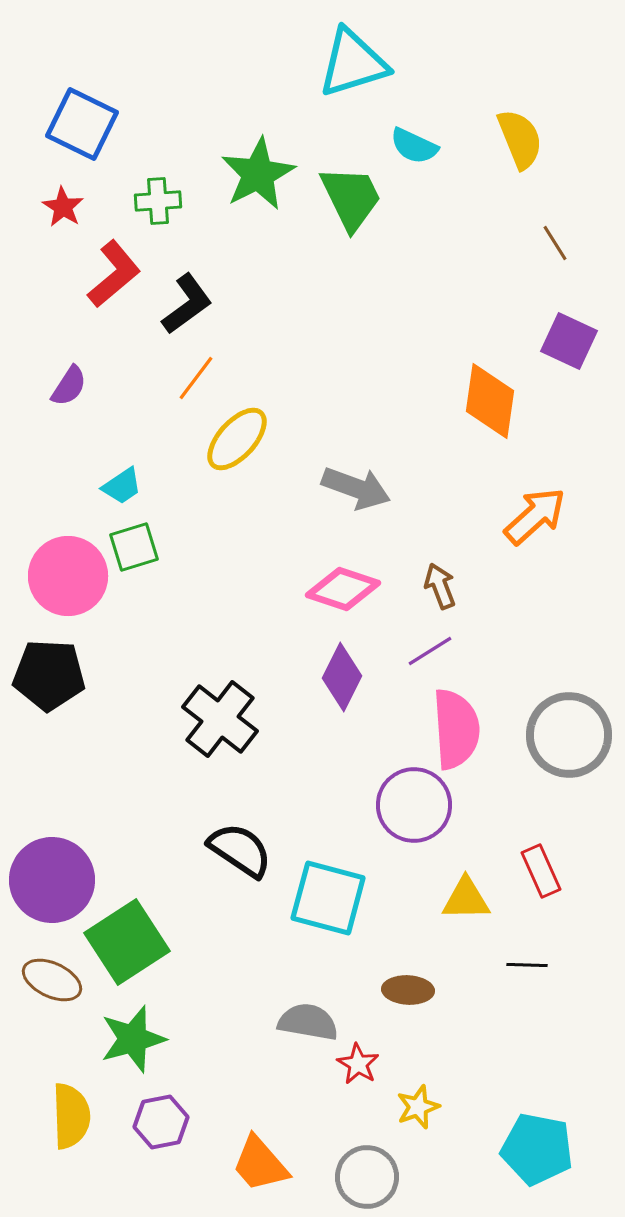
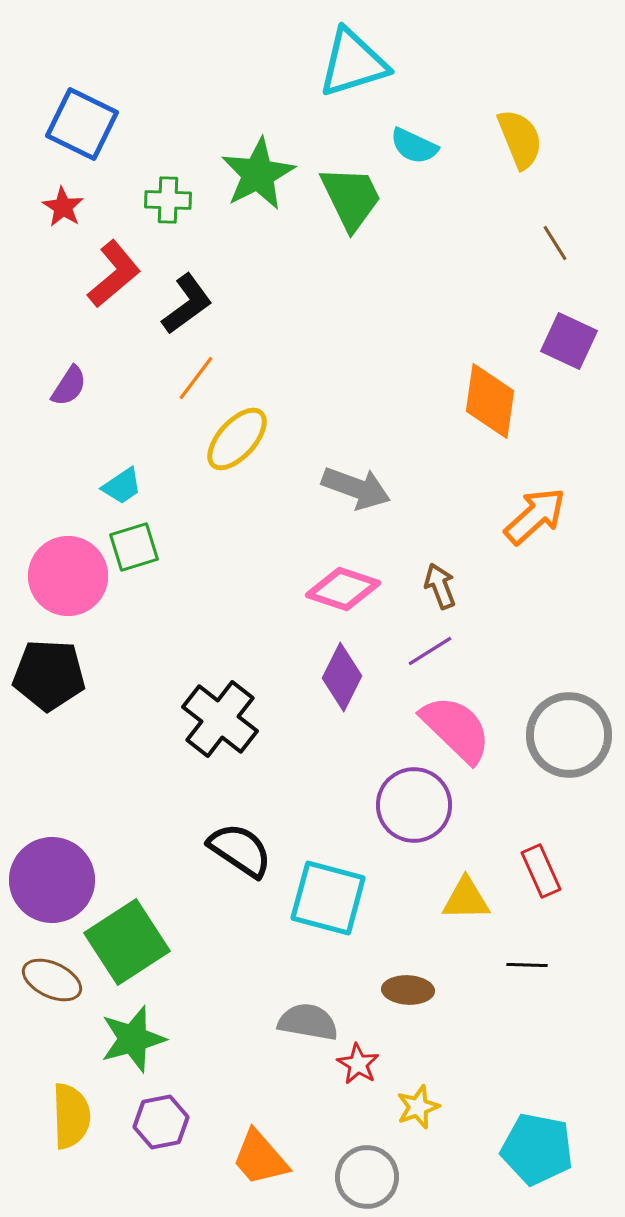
green cross at (158, 201): moved 10 px right, 1 px up; rotated 6 degrees clockwise
pink semicircle at (456, 729): rotated 42 degrees counterclockwise
orange trapezoid at (260, 1164): moved 6 px up
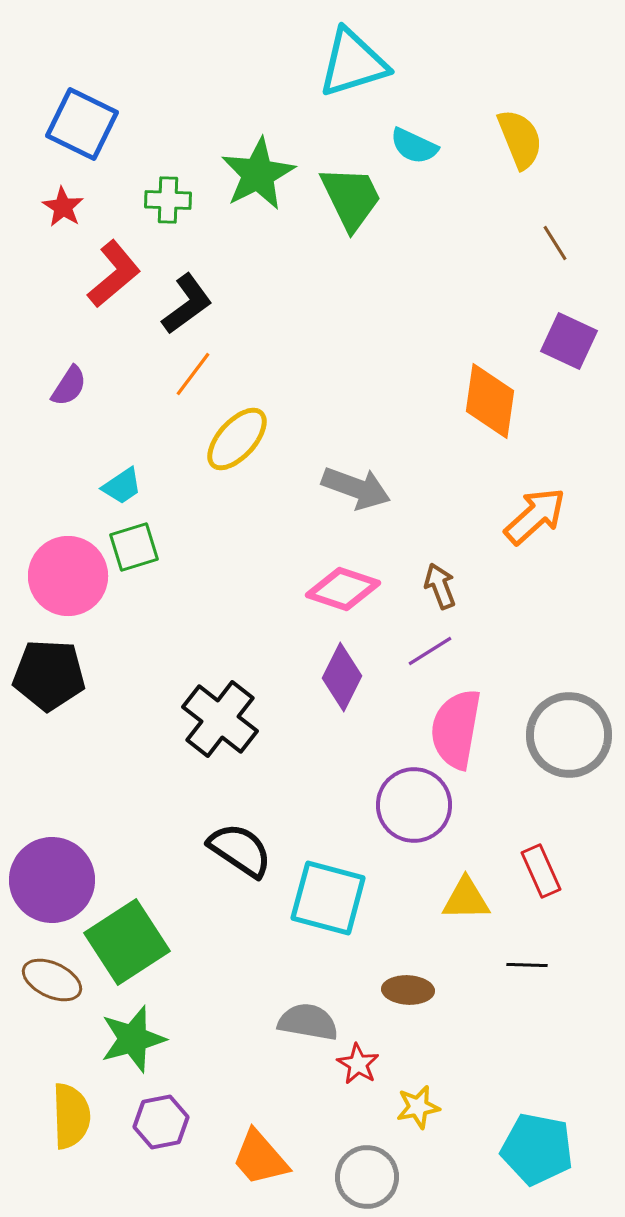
orange line at (196, 378): moved 3 px left, 4 px up
pink semicircle at (456, 729): rotated 124 degrees counterclockwise
yellow star at (418, 1107): rotated 9 degrees clockwise
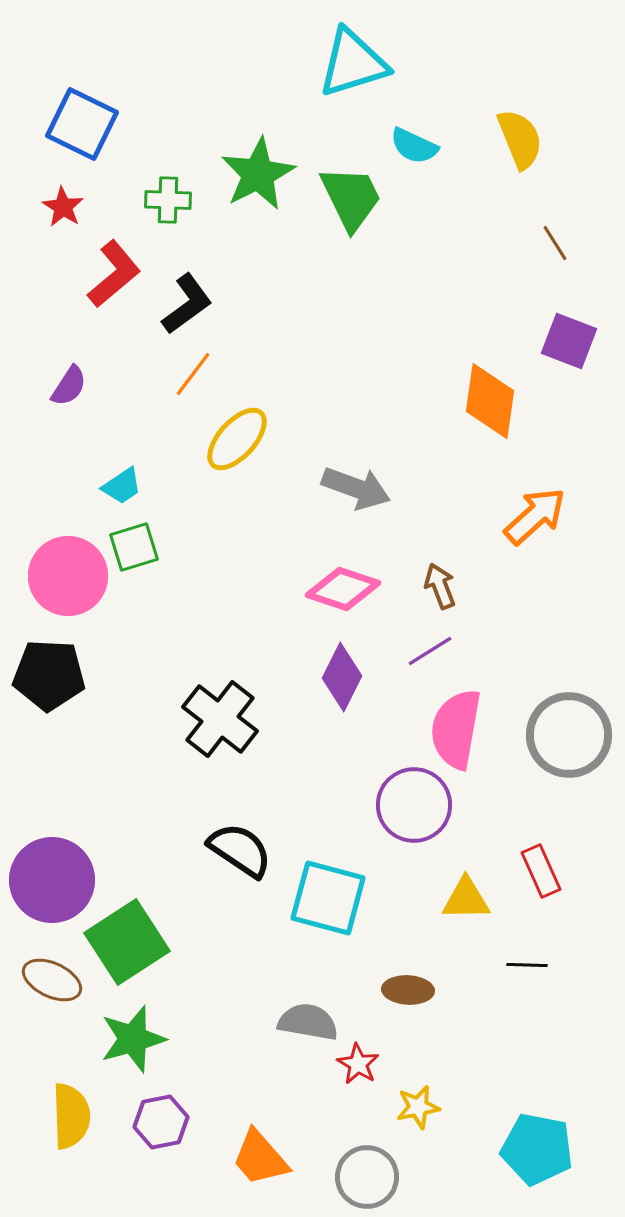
purple square at (569, 341): rotated 4 degrees counterclockwise
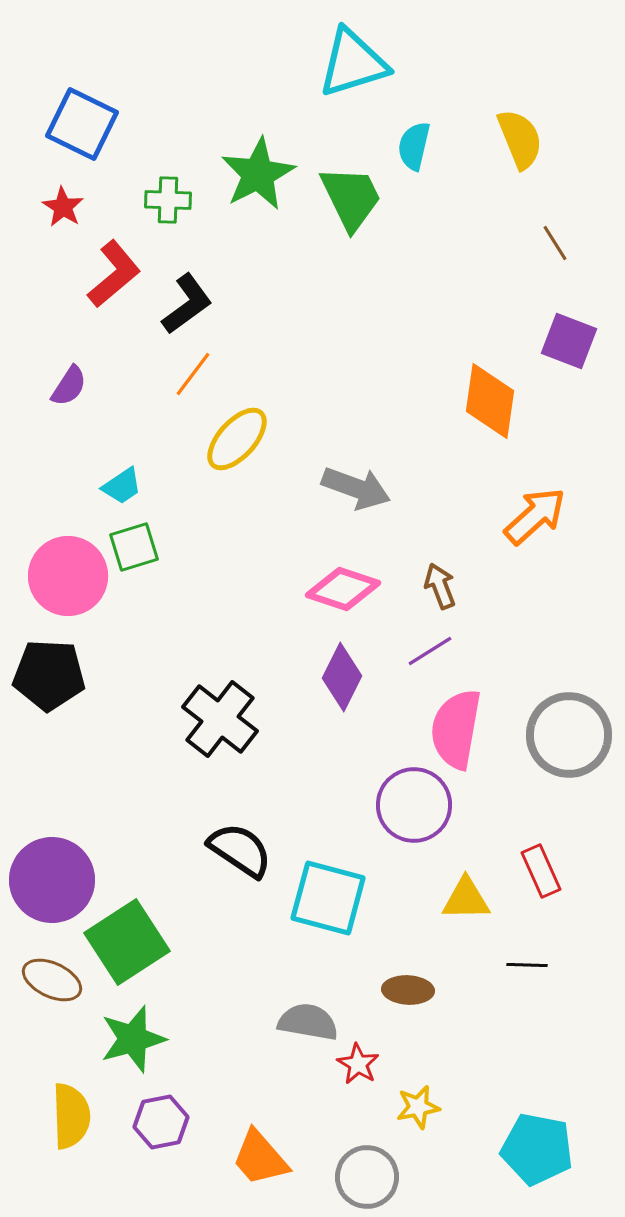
cyan semicircle at (414, 146): rotated 78 degrees clockwise
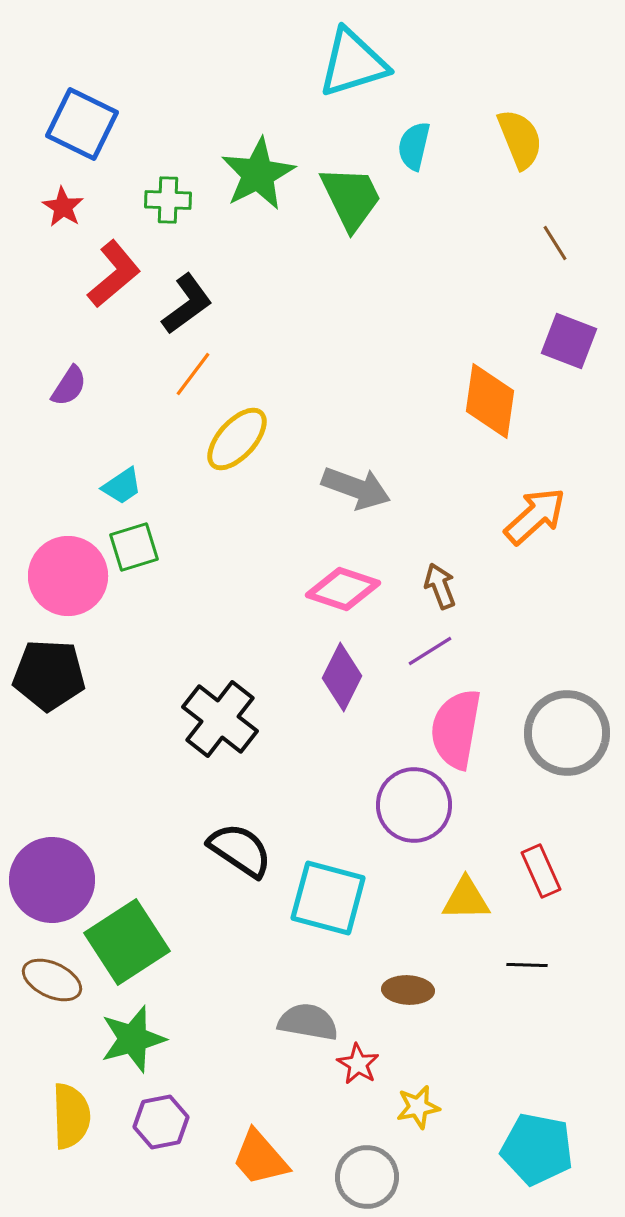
gray circle at (569, 735): moved 2 px left, 2 px up
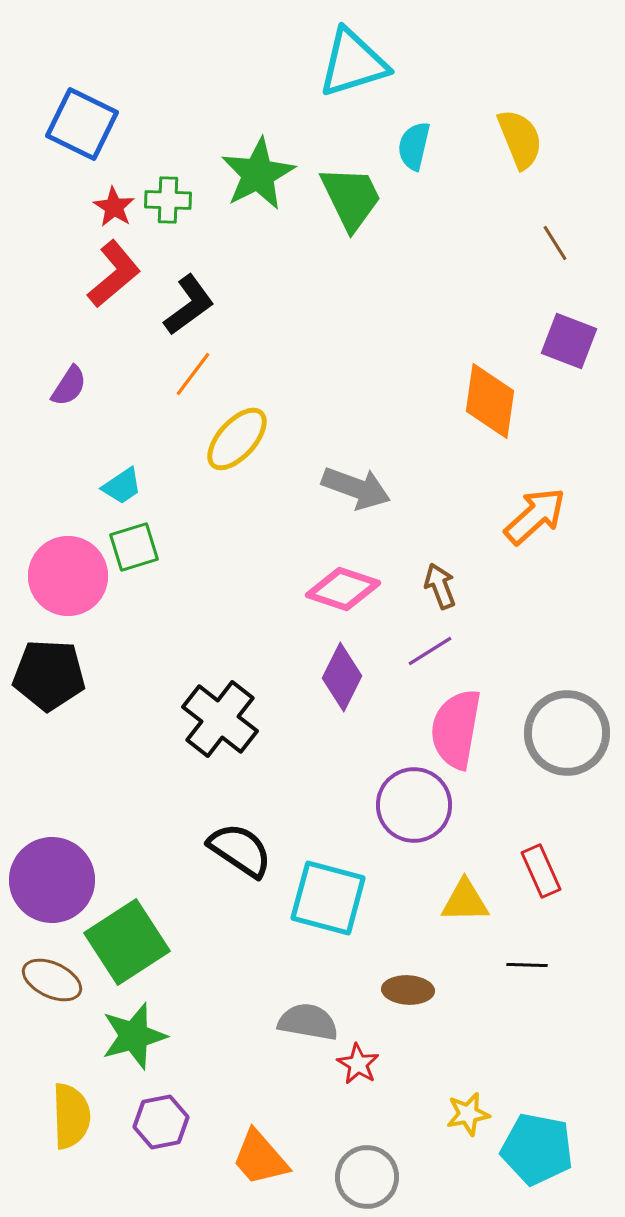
red star at (63, 207): moved 51 px right
black L-shape at (187, 304): moved 2 px right, 1 px down
yellow triangle at (466, 899): moved 1 px left, 2 px down
green star at (133, 1039): moved 1 px right, 3 px up
yellow star at (418, 1107): moved 50 px right, 7 px down
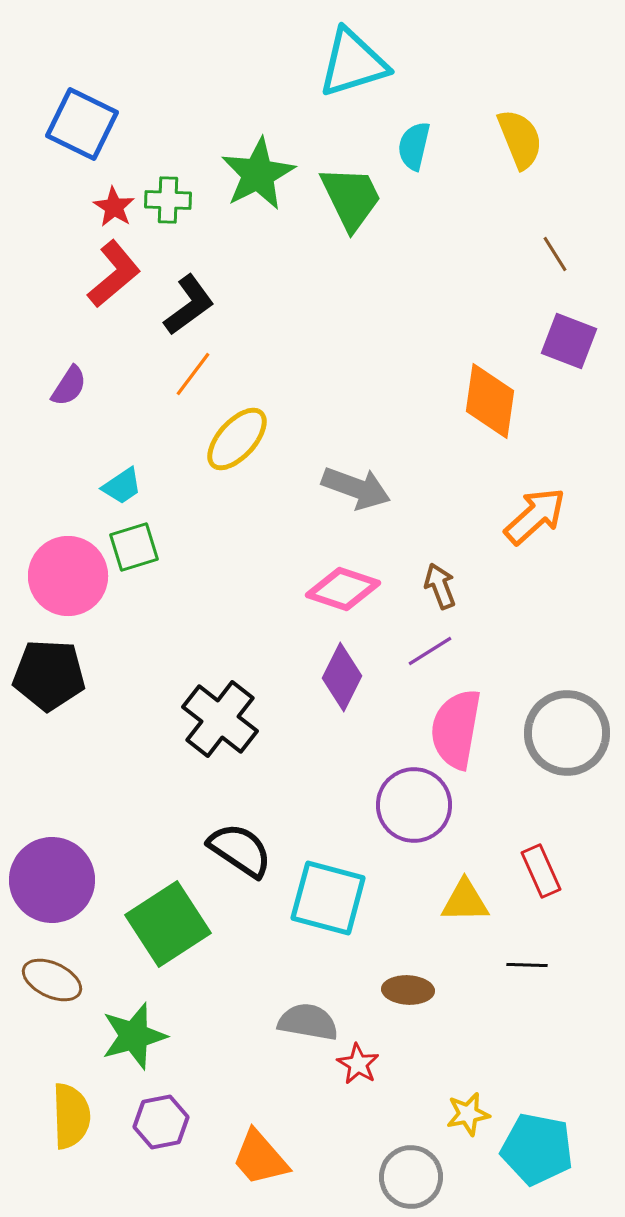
brown line at (555, 243): moved 11 px down
green square at (127, 942): moved 41 px right, 18 px up
gray circle at (367, 1177): moved 44 px right
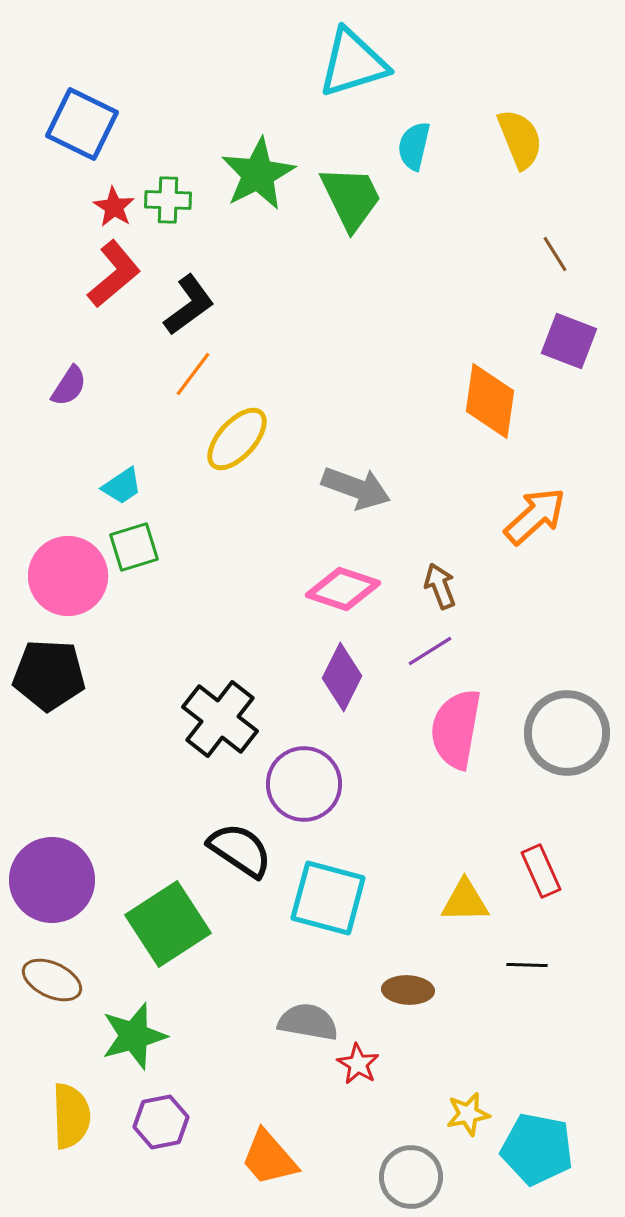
purple circle at (414, 805): moved 110 px left, 21 px up
orange trapezoid at (260, 1158): moved 9 px right
